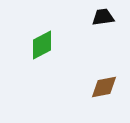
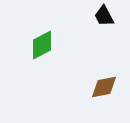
black trapezoid: moved 1 px right, 1 px up; rotated 110 degrees counterclockwise
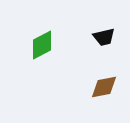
black trapezoid: moved 21 px down; rotated 75 degrees counterclockwise
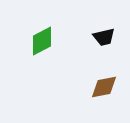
green diamond: moved 4 px up
